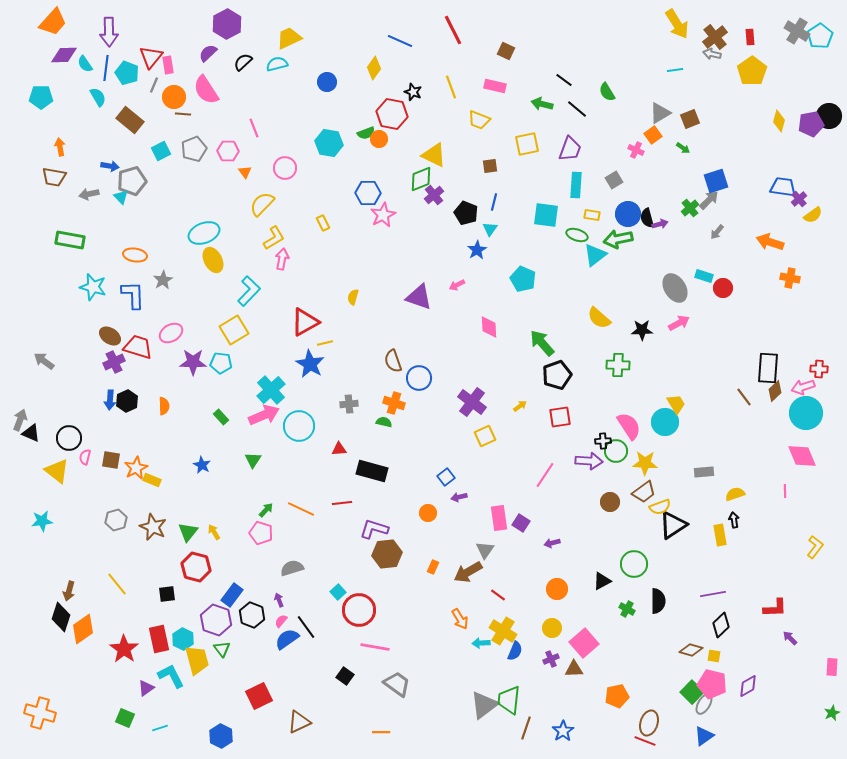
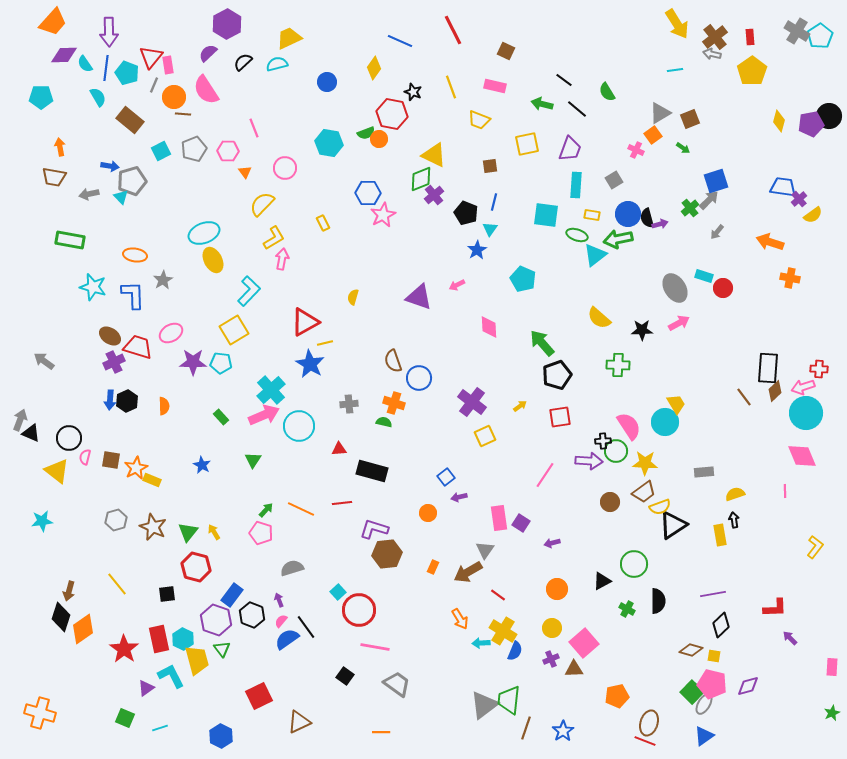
purple diamond at (748, 686): rotated 15 degrees clockwise
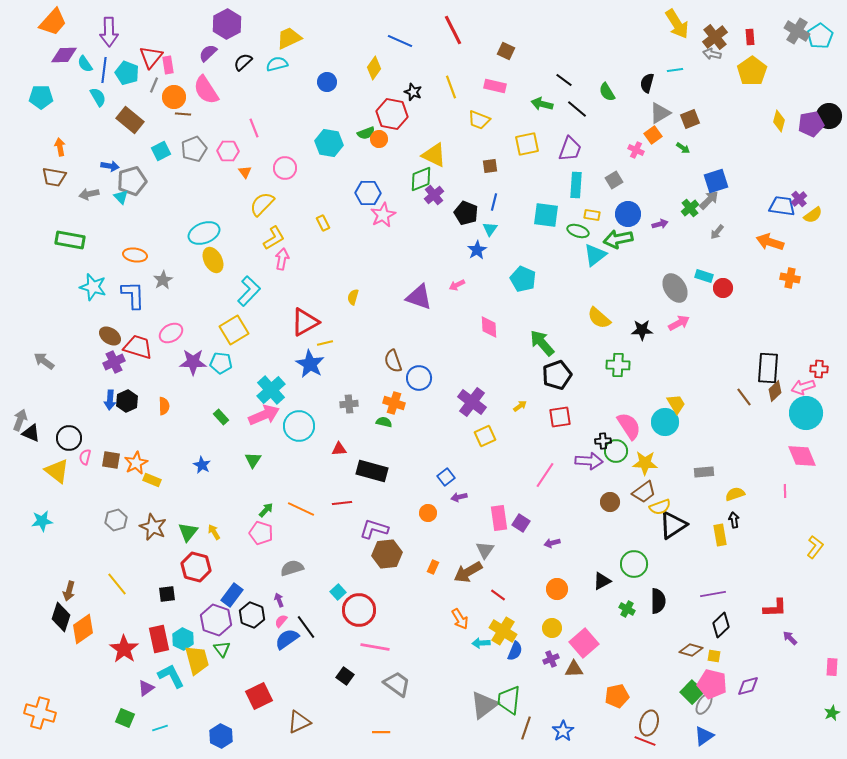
blue line at (106, 68): moved 2 px left, 2 px down
blue trapezoid at (783, 187): moved 1 px left, 19 px down
black semicircle at (647, 218): moved 135 px up; rotated 30 degrees clockwise
green ellipse at (577, 235): moved 1 px right, 4 px up
orange star at (136, 468): moved 5 px up
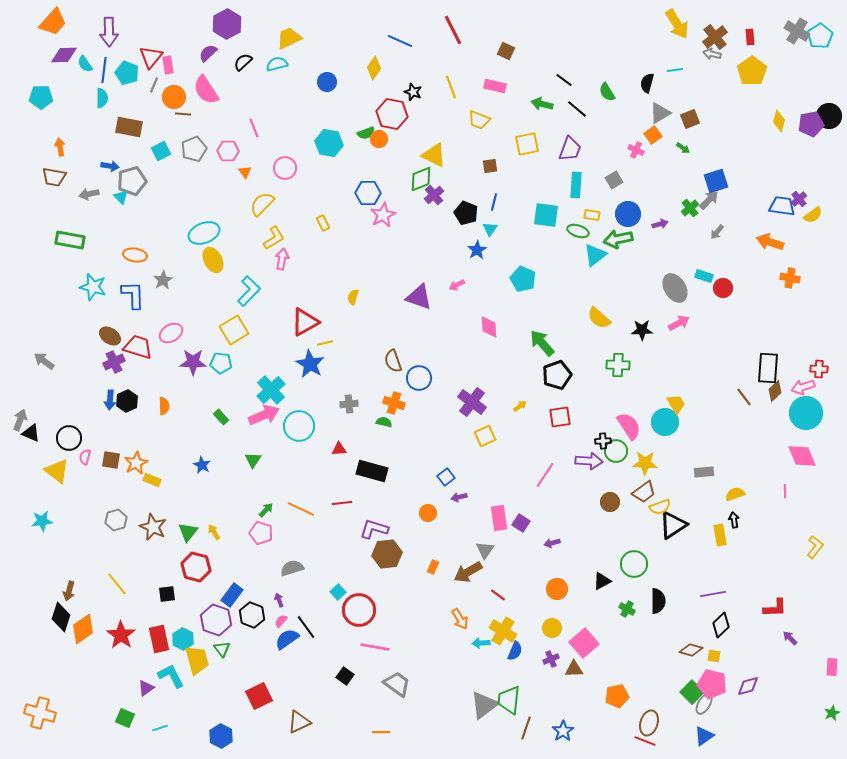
cyan semicircle at (98, 97): moved 4 px right, 1 px down; rotated 30 degrees clockwise
brown rectangle at (130, 120): moved 1 px left, 7 px down; rotated 28 degrees counterclockwise
red star at (124, 649): moved 3 px left, 14 px up
